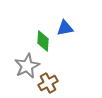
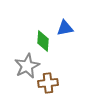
brown cross: rotated 24 degrees clockwise
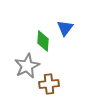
blue triangle: rotated 42 degrees counterclockwise
brown cross: moved 1 px right, 1 px down
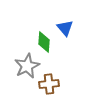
blue triangle: rotated 18 degrees counterclockwise
green diamond: moved 1 px right, 1 px down
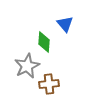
blue triangle: moved 4 px up
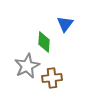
blue triangle: rotated 18 degrees clockwise
brown cross: moved 3 px right, 6 px up
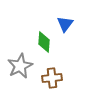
gray star: moved 7 px left
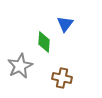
brown cross: moved 10 px right; rotated 18 degrees clockwise
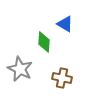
blue triangle: rotated 36 degrees counterclockwise
gray star: moved 3 px down; rotated 20 degrees counterclockwise
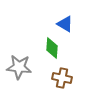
green diamond: moved 8 px right, 6 px down
gray star: moved 1 px left, 2 px up; rotated 20 degrees counterclockwise
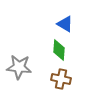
green diamond: moved 7 px right, 2 px down
brown cross: moved 1 px left, 1 px down
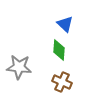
blue triangle: rotated 12 degrees clockwise
brown cross: moved 1 px right, 3 px down; rotated 12 degrees clockwise
